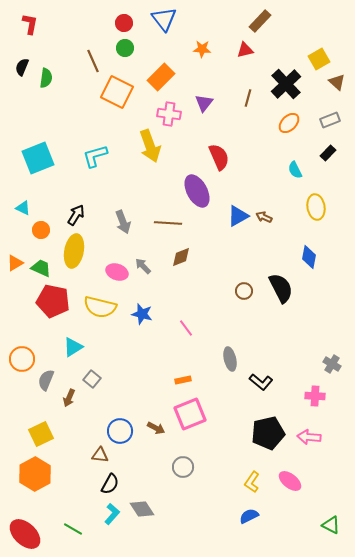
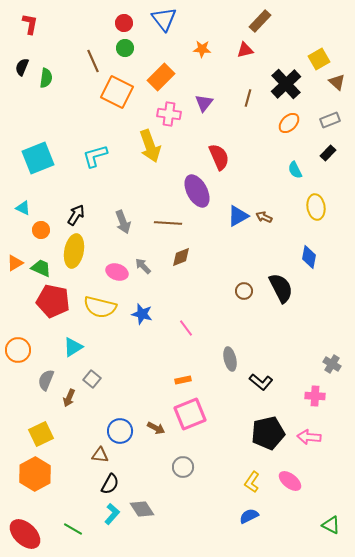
orange circle at (22, 359): moved 4 px left, 9 px up
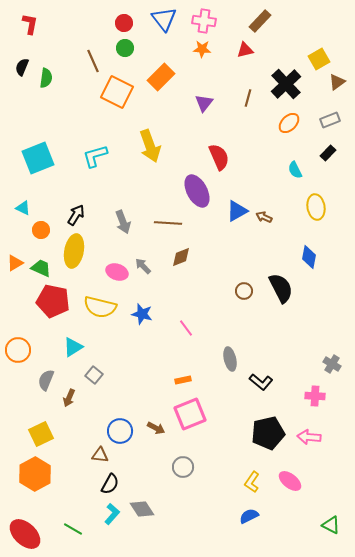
brown triangle at (337, 82): rotated 42 degrees clockwise
pink cross at (169, 114): moved 35 px right, 93 px up
blue triangle at (238, 216): moved 1 px left, 5 px up
gray square at (92, 379): moved 2 px right, 4 px up
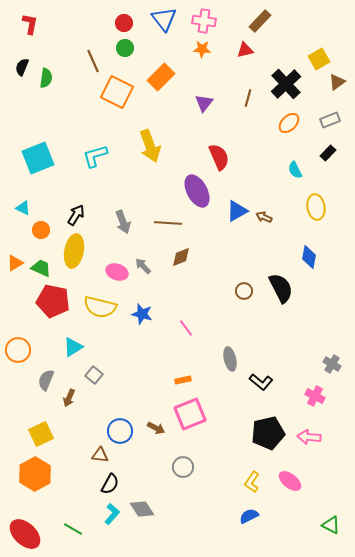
pink cross at (315, 396): rotated 24 degrees clockwise
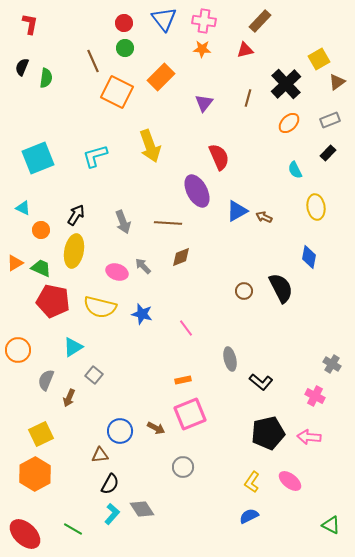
brown triangle at (100, 455): rotated 12 degrees counterclockwise
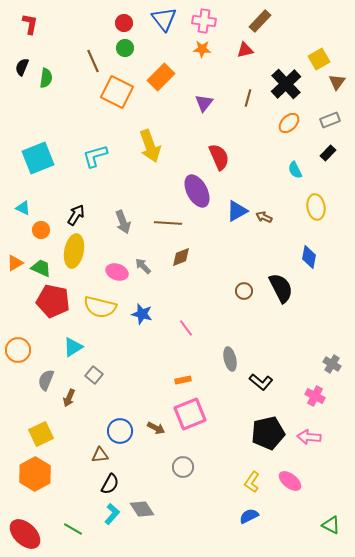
brown triangle at (337, 82): rotated 18 degrees counterclockwise
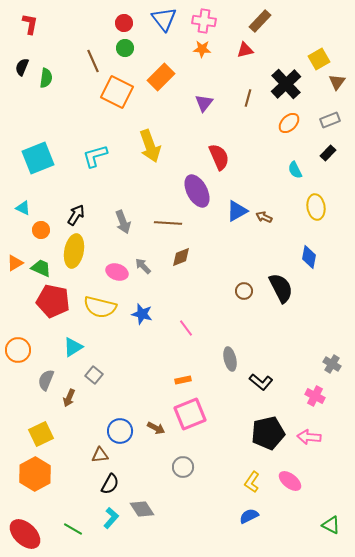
cyan L-shape at (112, 514): moved 1 px left, 4 px down
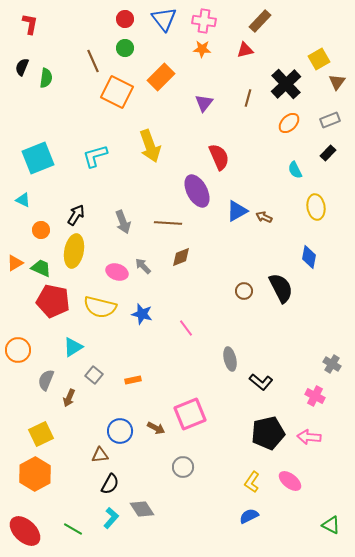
red circle at (124, 23): moved 1 px right, 4 px up
cyan triangle at (23, 208): moved 8 px up
orange rectangle at (183, 380): moved 50 px left
red ellipse at (25, 534): moved 3 px up
